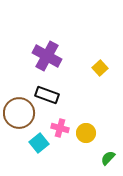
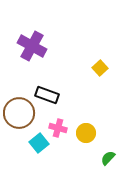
purple cross: moved 15 px left, 10 px up
pink cross: moved 2 px left
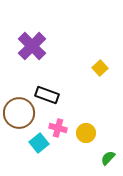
purple cross: rotated 16 degrees clockwise
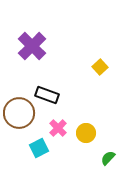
yellow square: moved 1 px up
pink cross: rotated 30 degrees clockwise
cyan square: moved 5 px down; rotated 12 degrees clockwise
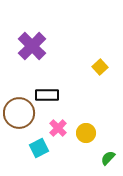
black rectangle: rotated 20 degrees counterclockwise
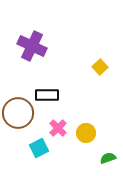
purple cross: rotated 20 degrees counterclockwise
brown circle: moved 1 px left
green semicircle: rotated 28 degrees clockwise
